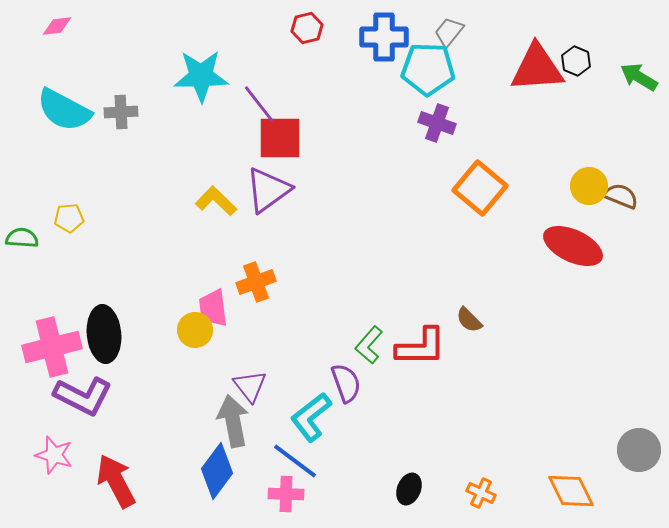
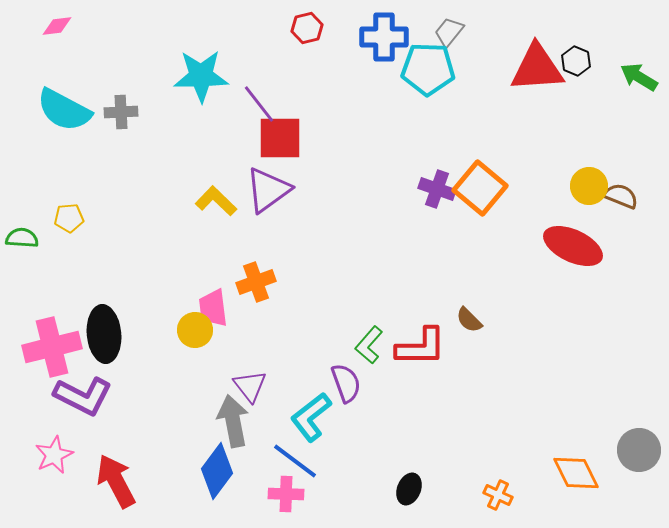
purple cross at (437, 123): moved 66 px down
pink star at (54, 455): rotated 30 degrees clockwise
orange diamond at (571, 491): moved 5 px right, 18 px up
orange cross at (481, 493): moved 17 px right, 2 px down
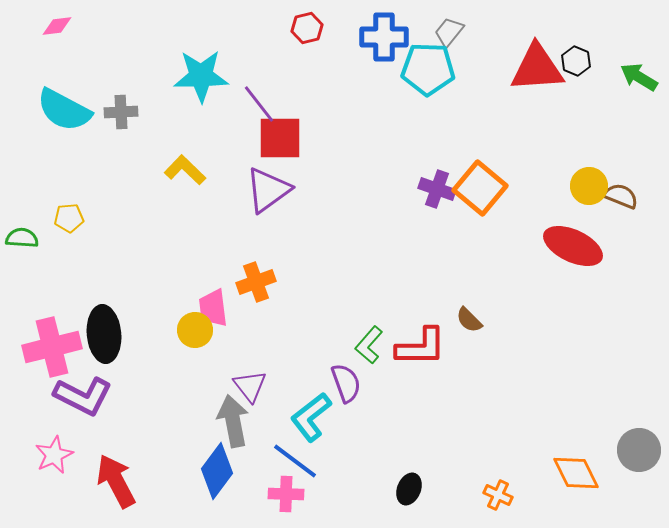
yellow L-shape at (216, 201): moved 31 px left, 31 px up
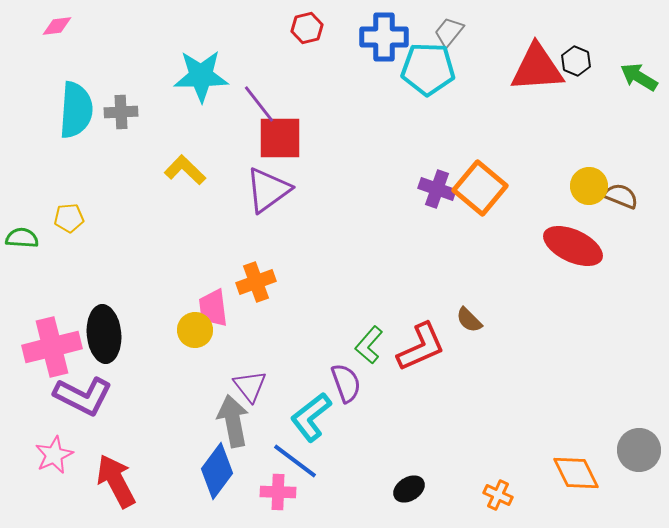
cyan semicircle at (64, 110): moved 12 px right; rotated 114 degrees counterclockwise
red L-shape at (421, 347): rotated 24 degrees counterclockwise
black ellipse at (409, 489): rotated 36 degrees clockwise
pink cross at (286, 494): moved 8 px left, 2 px up
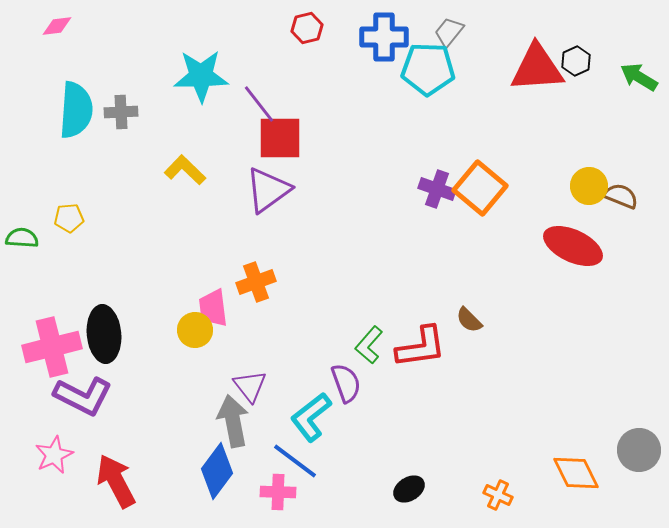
black hexagon at (576, 61): rotated 12 degrees clockwise
red L-shape at (421, 347): rotated 16 degrees clockwise
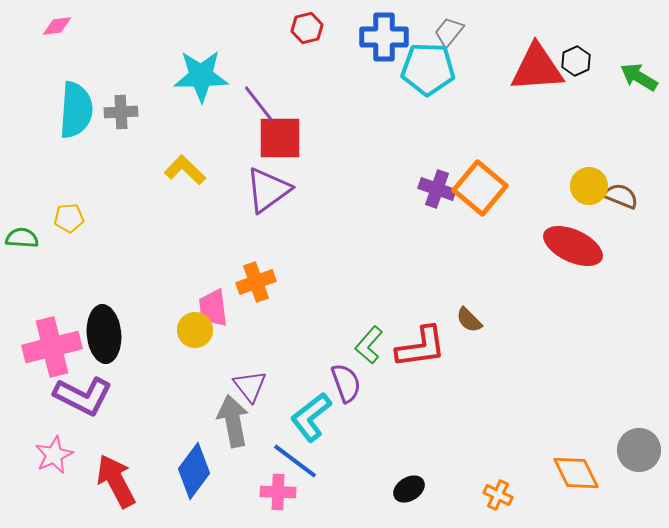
blue diamond at (217, 471): moved 23 px left
